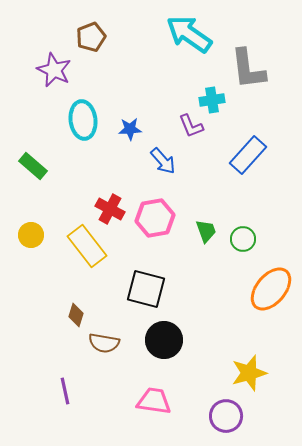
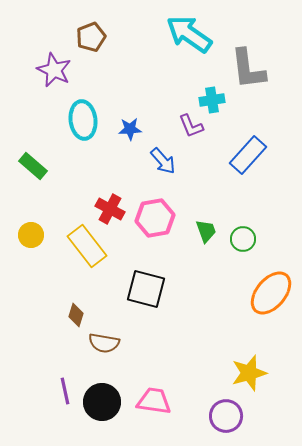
orange ellipse: moved 4 px down
black circle: moved 62 px left, 62 px down
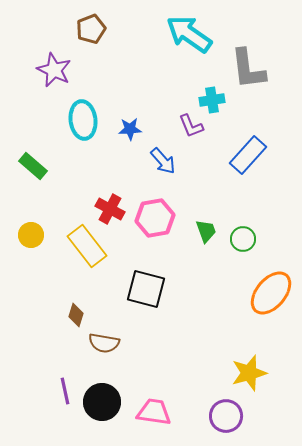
brown pentagon: moved 8 px up
pink trapezoid: moved 11 px down
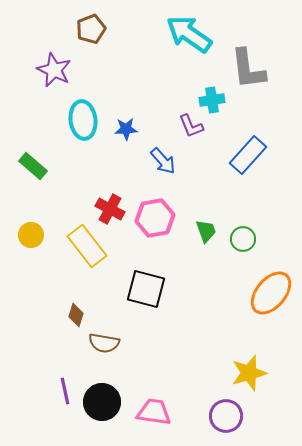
blue star: moved 4 px left
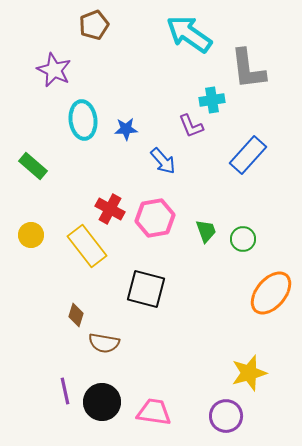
brown pentagon: moved 3 px right, 4 px up
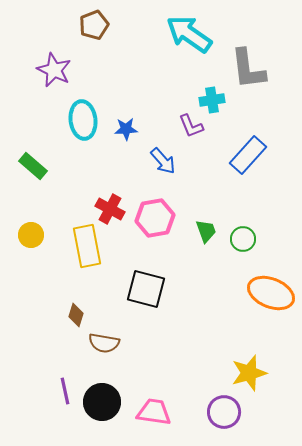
yellow rectangle: rotated 27 degrees clockwise
orange ellipse: rotated 72 degrees clockwise
purple circle: moved 2 px left, 4 px up
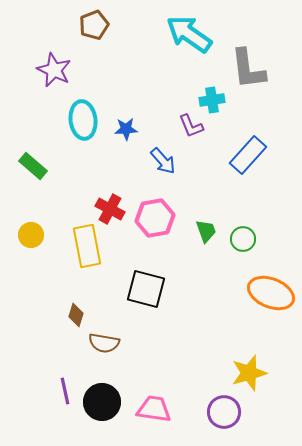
pink trapezoid: moved 3 px up
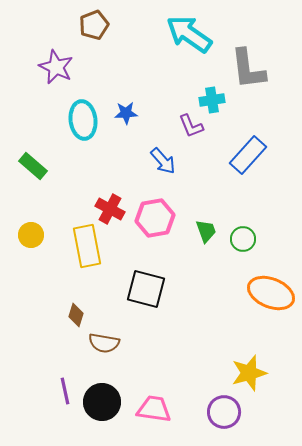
purple star: moved 2 px right, 3 px up
blue star: moved 16 px up
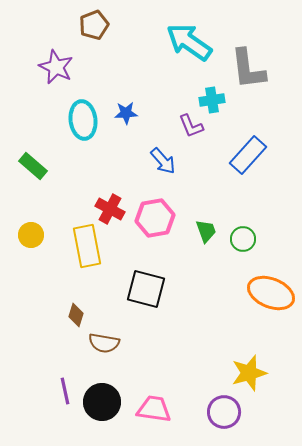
cyan arrow: moved 8 px down
